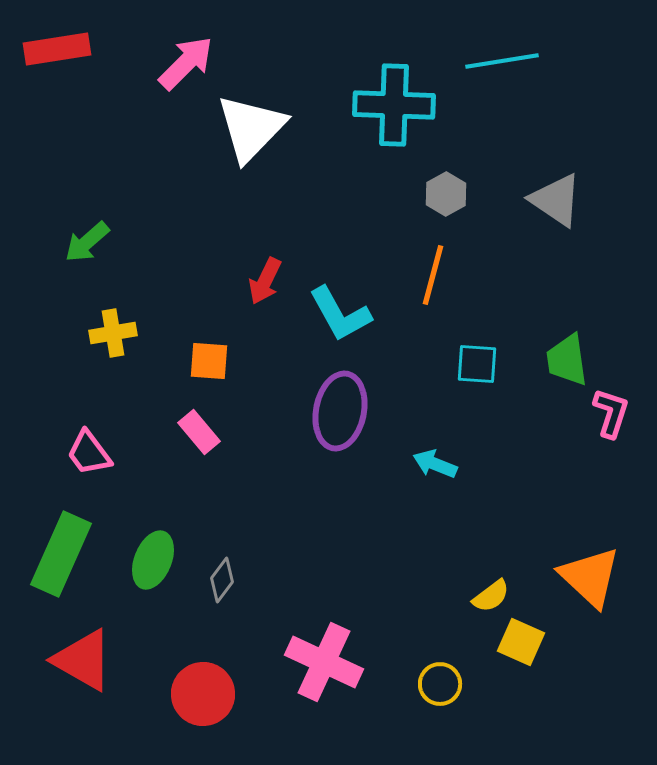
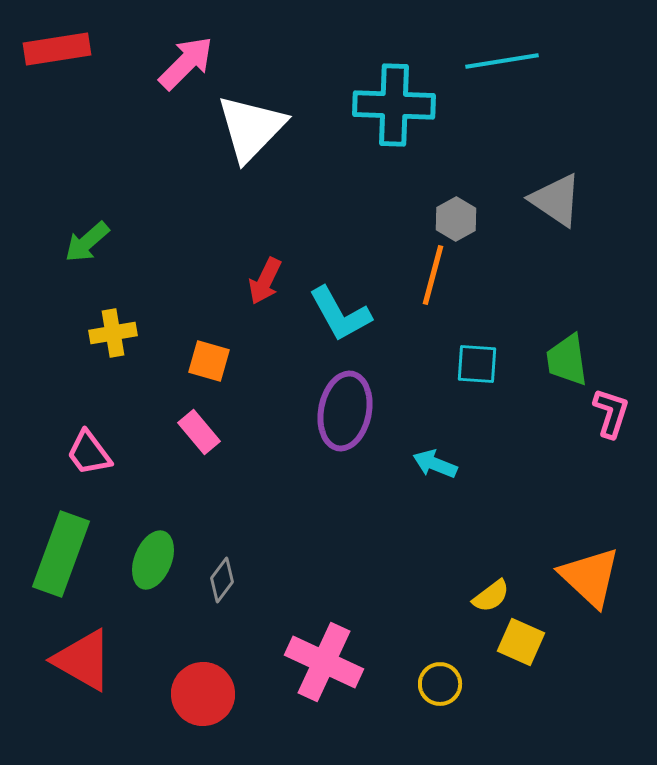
gray hexagon: moved 10 px right, 25 px down
orange square: rotated 12 degrees clockwise
purple ellipse: moved 5 px right
green rectangle: rotated 4 degrees counterclockwise
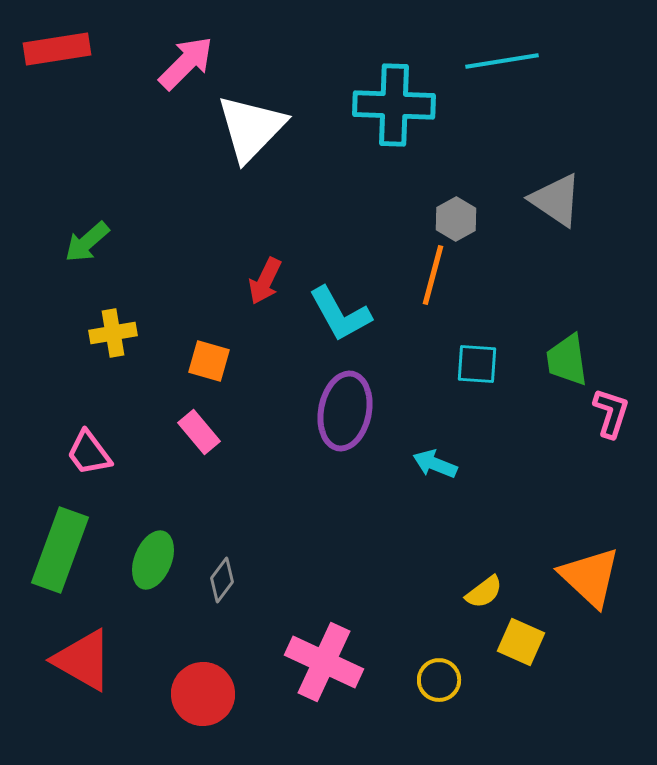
green rectangle: moved 1 px left, 4 px up
yellow semicircle: moved 7 px left, 4 px up
yellow circle: moved 1 px left, 4 px up
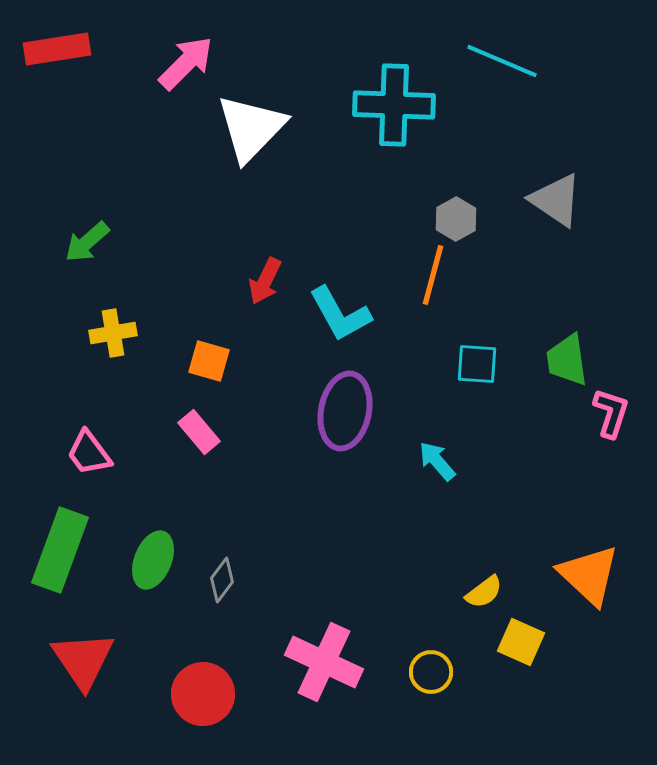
cyan line: rotated 32 degrees clockwise
cyan arrow: moved 2 px right, 3 px up; rotated 27 degrees clockwise
orange triangle: moved 1 px left, 2 px up
red triangle: rotated 26 degrees clockwise
yellow circle: moved 8 px left, 8 px up
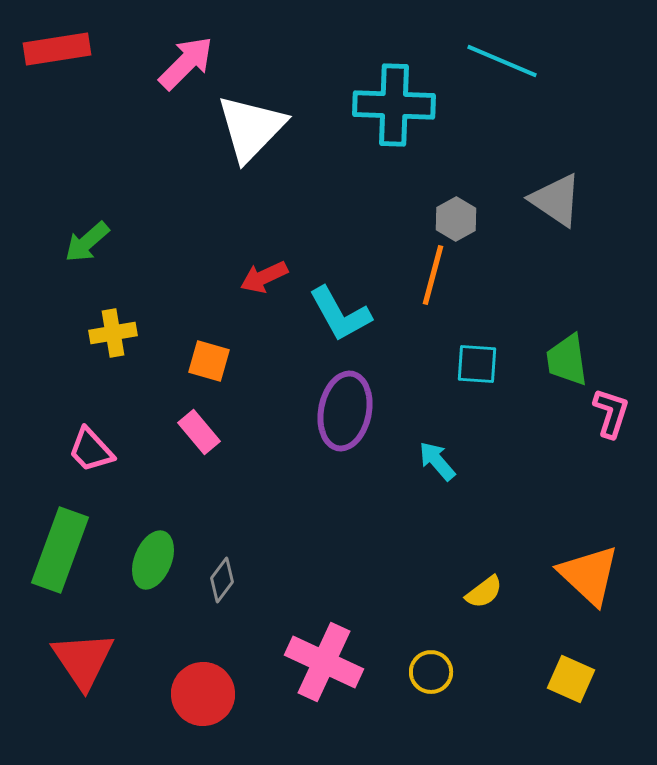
red arrow: moved 1 px left, 4 px up; rotated 39 degrees clockwise
pink trapezoid: moved 2 px right, 3 px up; rotated 6 degrees counterclockwise
yellow square: moved 50 px right, 37 px down
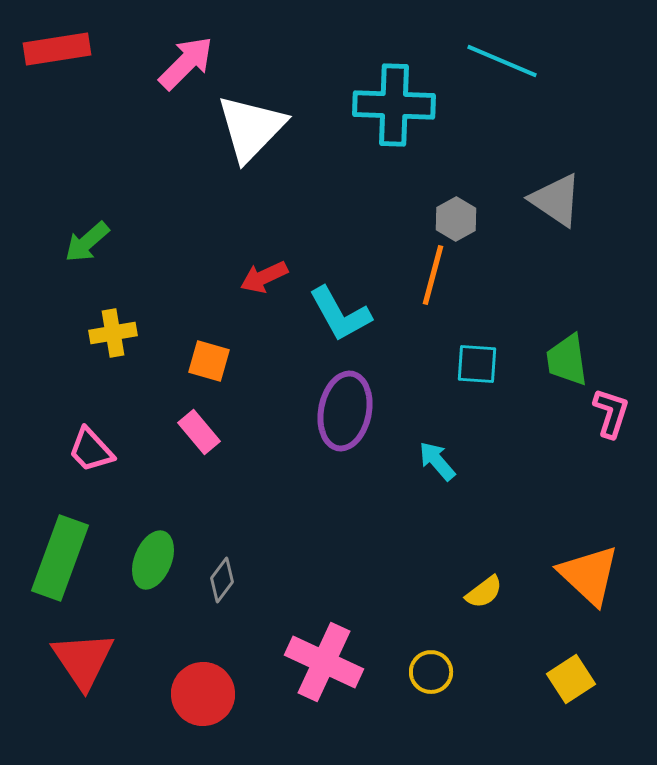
green rectangle: moved 8 px down
yellow square: rotated 33 degrees clockwise
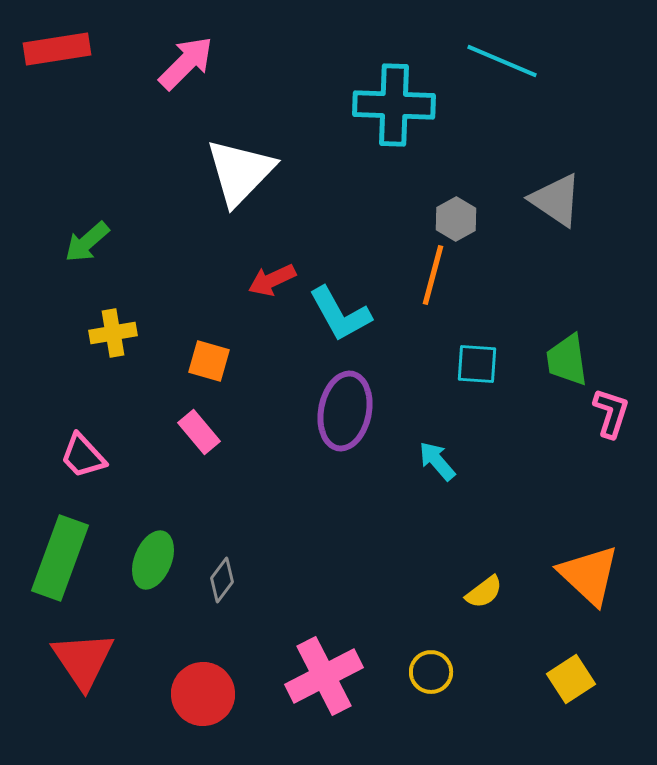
white triangle: moved 11 px left, 44 px down
red arrow: moved 8 px right, 3 px down
pink trapezoid: moved 8 px left, 6 px down
pink cross: moved 14 px down; rotated 38 degrees clockwise
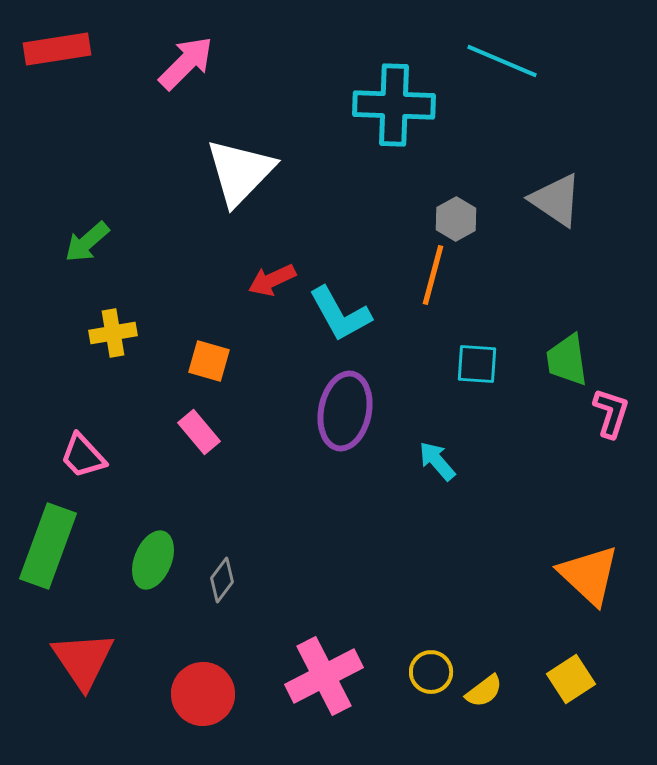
green rectangle: moved 12 px left, 12 px up
yellow semicircle: moved 99 px down
